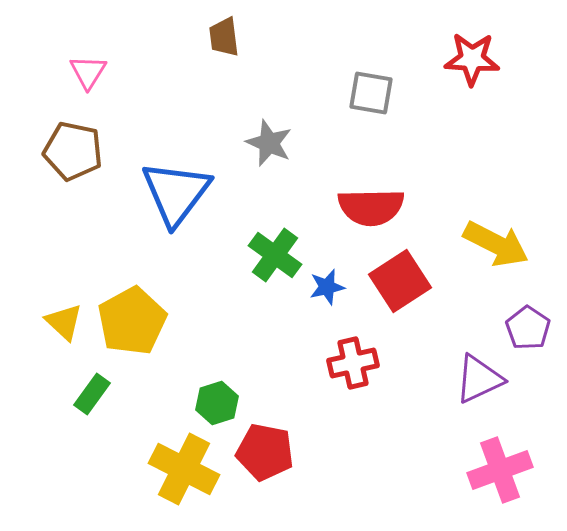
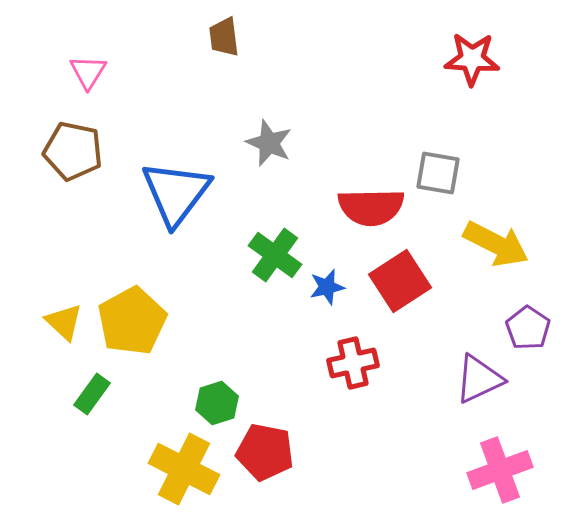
gray square: moved 67 px right, 80 px down
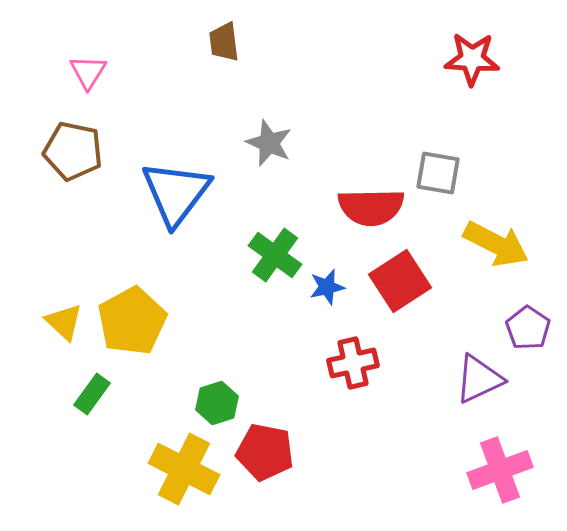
brown trapezoid: moved 5 px down
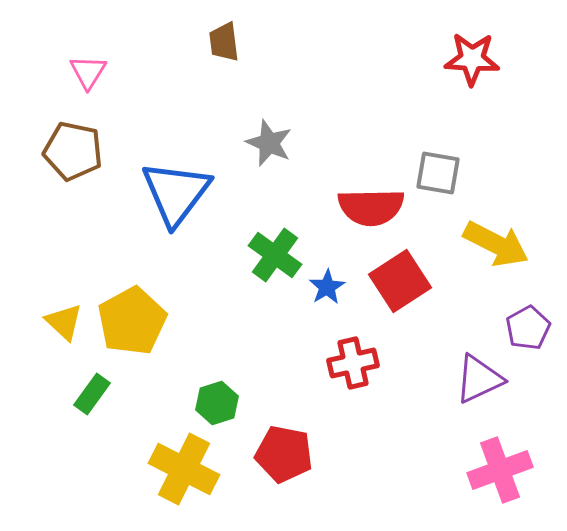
blue star: rotated 18 degrees counterclockwise
purple pentagon: rotated 9 degrees clockwise
red pentagon: moved 19 px right, 2 px down
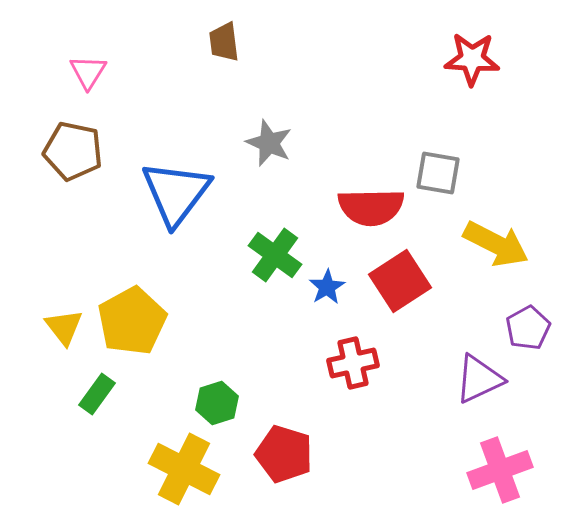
yellow triangle: moved 5 px down; rotated 9 degrees clockwise
green rectangle: moved 5 px right
red pentagon: rotated 6 degrees clockwise
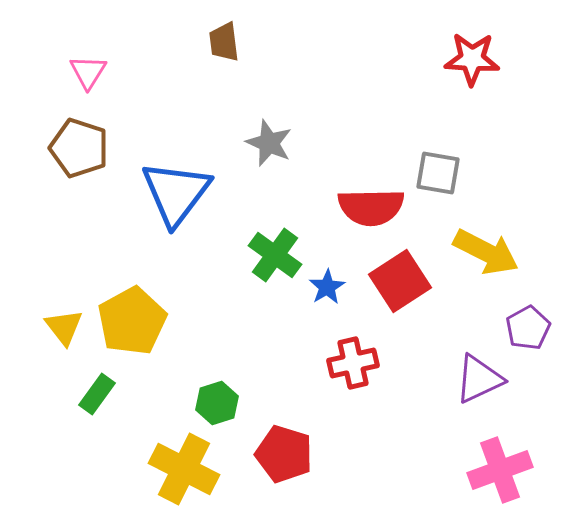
brown pentagon: moved 6 px right, 3 px up; rotated 6 degrees clockwise
yellow arrow: moved 10 px left, 8 px down
